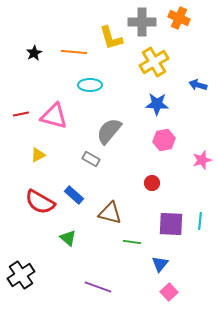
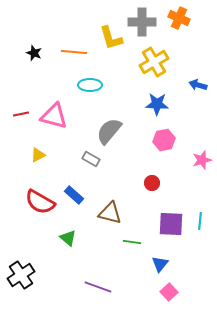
black star: rotated 21 degrees counterclockwise
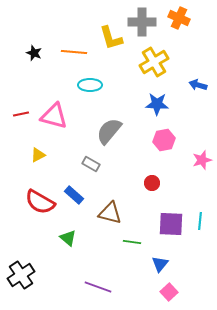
gray rectangle: moved 5 px down
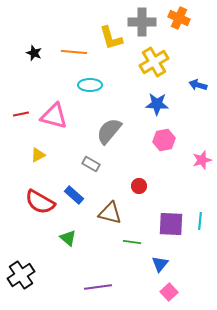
red circle: moved 13 px left, 3 px down
purple line: rotated 28 degrees counterclockwise
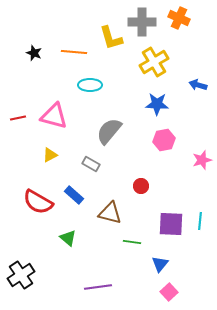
red line: moved 3 px left, 4 px down
yellow triangle: moved 12 px right
red circle: moved 2 px right
red semicircle: moved 2 px left
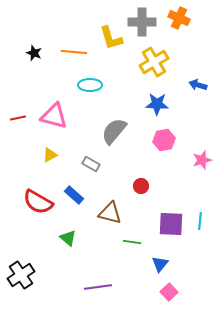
gray semicircle: moved 5 px right
